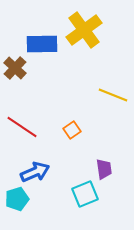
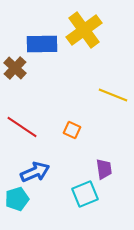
orange square: rotated 30 degrees counterclockwise
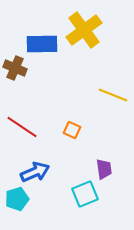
brown cross: rotated 20 degrees counterclockwise
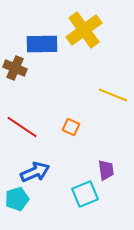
orange square: moved 1 px left, 3 px up
purple trapezoid: moved 2 px right, 1 px down
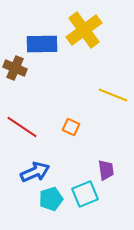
cyan pentagon: moved 34 px right
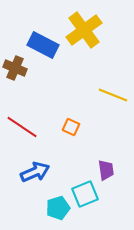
blue rectangle: moved 1 px right, 1 px down; rotated 28 degrees clockwise
cyan pentagon: moved 7 px right, 9 px down
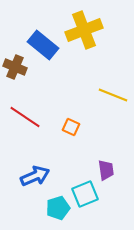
yellow cross: rotated 15 degrees clockwise
blue rectangle: rotated 12 degrees clockwise
brown cross: moved 1 px up
red line: moved 3 px right, 10 px up
blue arrow: moved 4 px down
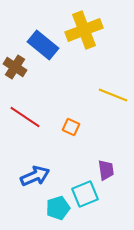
brown cross: rotated 10 degrees clockwise
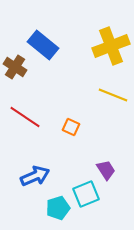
yellow cross: moved 27 px right, 16 px down
purple trapezoid: rotated 25 degrees counterclockwise
cyan square: moved 1 px right
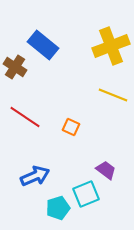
purple trapezoid: rotated 20 degrees counterclockwise
